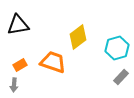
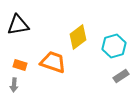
cyan hexagon: moved 3 px left, 2 px up
orange rectangle: rotated 48 degrees clockwise
gray rectangle: moved 1 px up; rotated 14 degrees clockwise
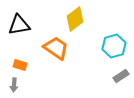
black triangle: moved 1 px right
yellow diamond: moved 3 px left, 18 px up
orange trapezoid: moved 3 px right, 14 px up; rotated 16 degrees clockwise
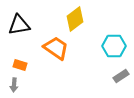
cyan hexagon: rotated 15 degrees clockwise
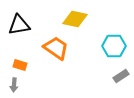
yellow diamond: rotated 50 degrees clockwise
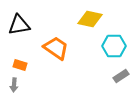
yellow diamond: moved 15 px right
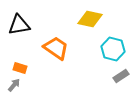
cyan hexagon: moved 1 px left, 3 px down; rotated 15 degrees clockwise
orange rectangle: moved 3 px down
gray arrow: rotated 144 degrees counterclockwise
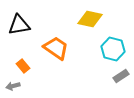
orange rectangle: moved 3 px right, 2 px up; rotated 32 degrees clockwise
gray arrow: moved 1 px left, 1 px down; rotated 144 degrees counterclockwise
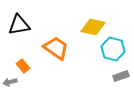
yellow diamond: moved 3 px right, 8 px down
gray rectangle: rotated 14 degrees clockwise
gray arrow: moved 3 px left, 4 px up
